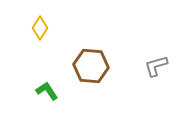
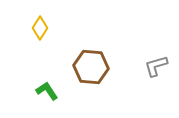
brown hexagon: moved 1 px down
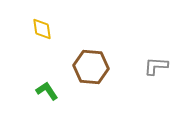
yellow diamond: moved 2 px right, 1 px down; rotated 40 degrees counterclockwise
gray L-shape: rotated 20 degrees clockwise
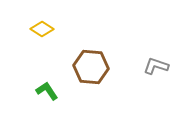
yellow diamond: rotated 50 degrees counterclockwise
gray L-shape: rotated 15 degrees clockwise
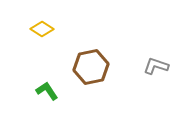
brown hexagon: rotated 16 degrees counterclockwise
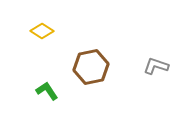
yellow diamond: moved 2 px down
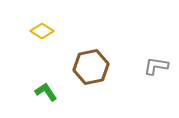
gray L-shape: rotated 10 degrees counterclockwise
green L-shape: moved 1 px left, 1 px down
